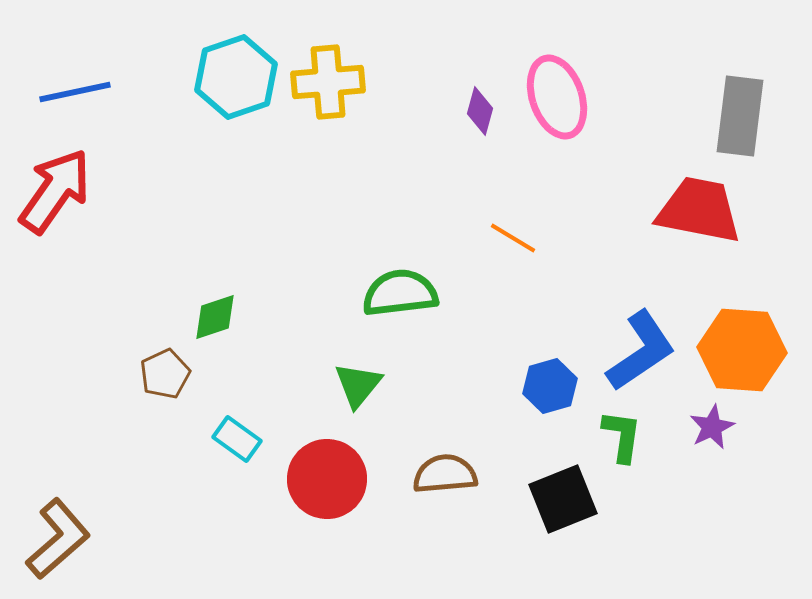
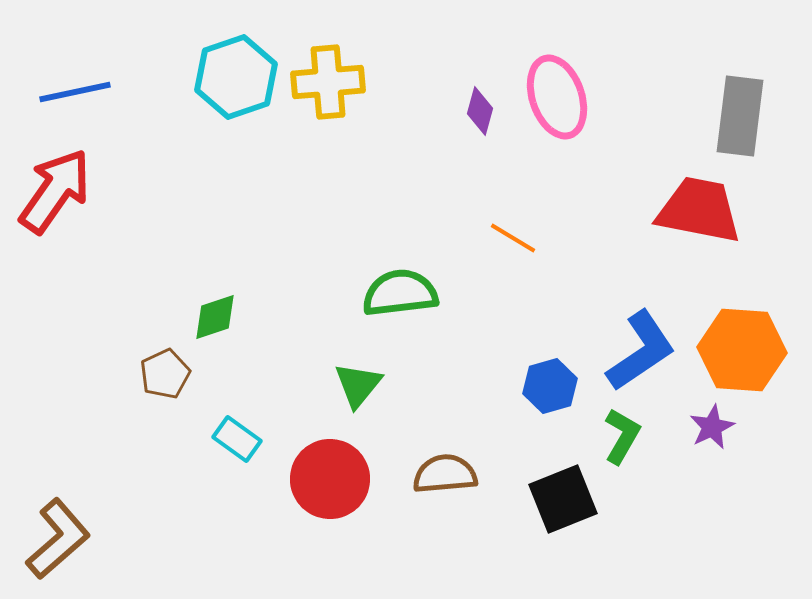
green L-shape: rotated 22 degrees clockwise
red circle: moved 3 px right
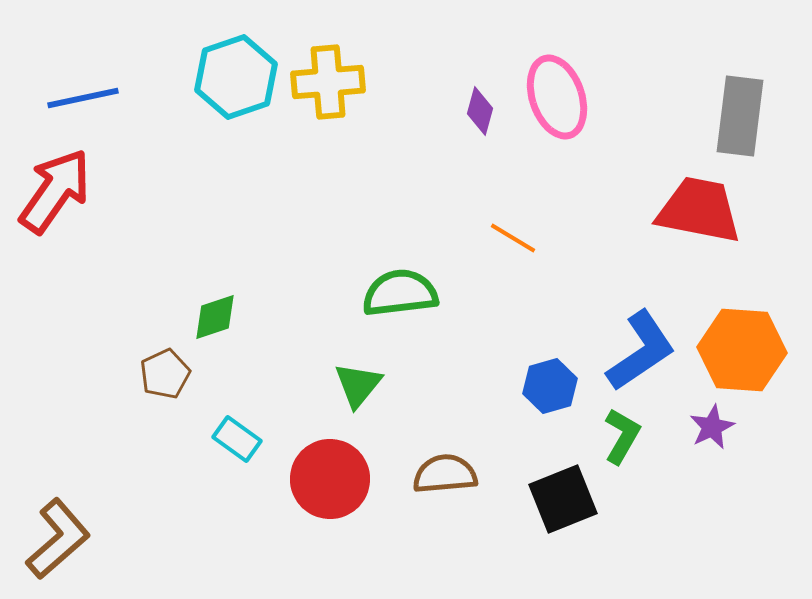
blue line: moved 8 px right, 6 px down
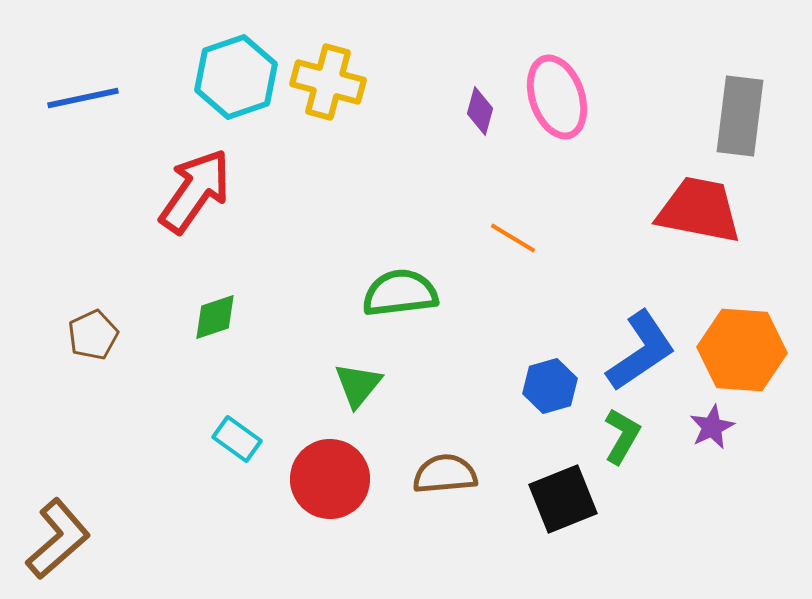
yellow cross: rotated 20 degrees clockwise
red arrow: moved 140 px right
brown pentagon: moved 72 px left, 39 px up
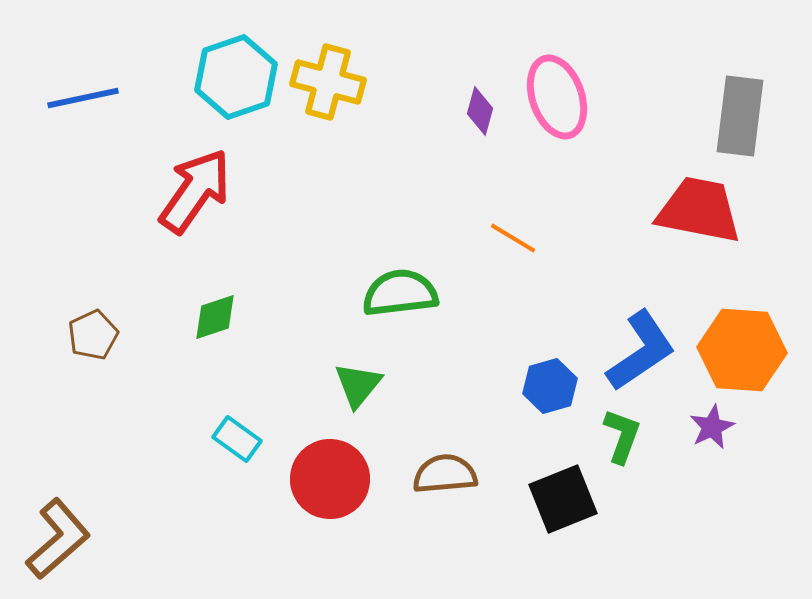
green L-shape: rotated 10 degrees counterclockwise
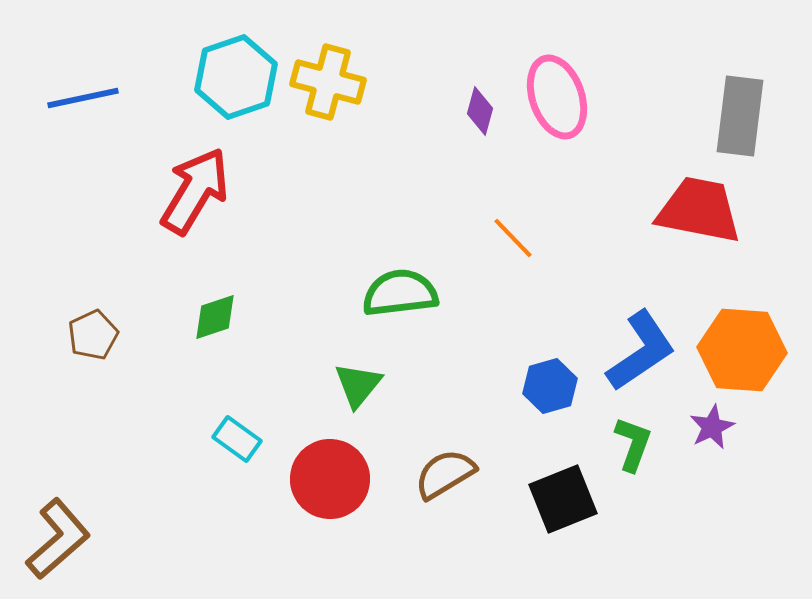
red arrow: rotated 4 degrees counterclockwise
orange line: rotated 15 degrees clockwise
green L-shape: moved 11 px right, 8 px down
brown semicircle: rotated 26 degrees counterclockwise
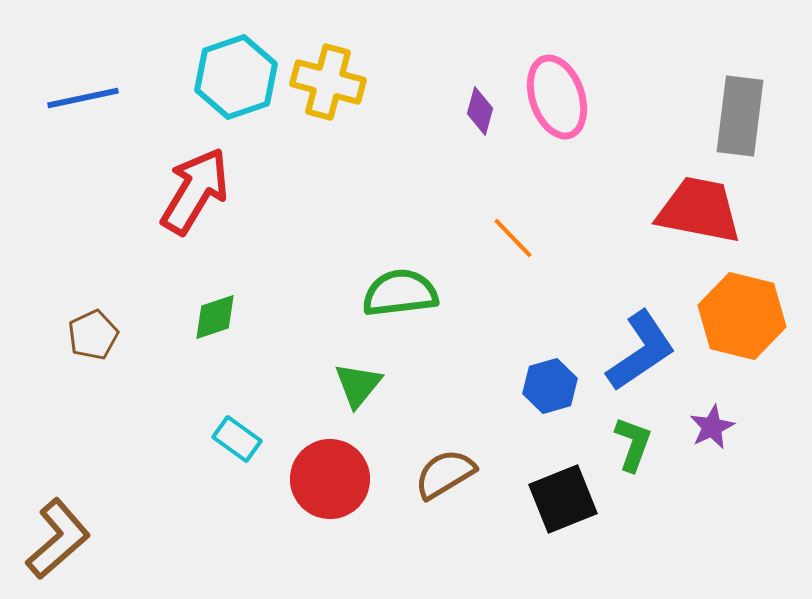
orange hexagon: moved 34 px up; rotated 10 degrees clockwise
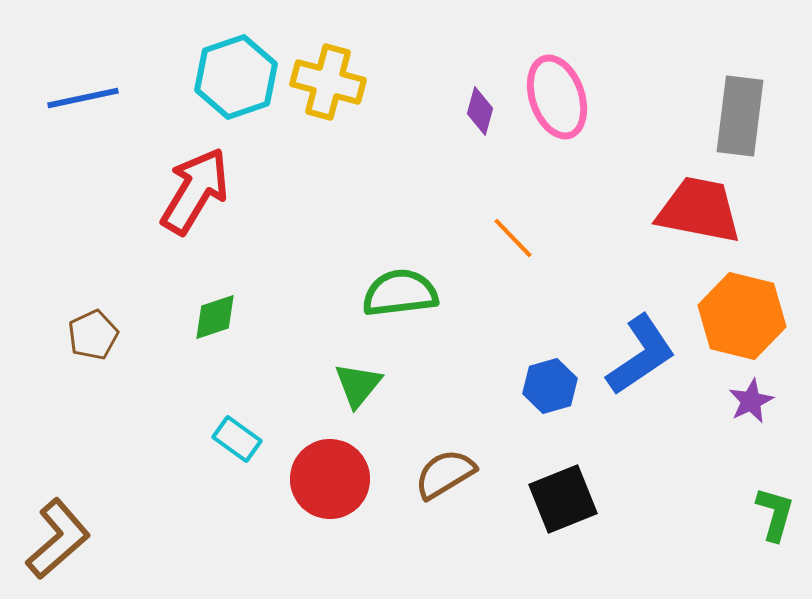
blue L-shape: moved 4 px down
purple star: moved 39 px right, 26 px up
green L-shape: moved 142 px right, 70 px down; rotated 4 degrees counterclockwise
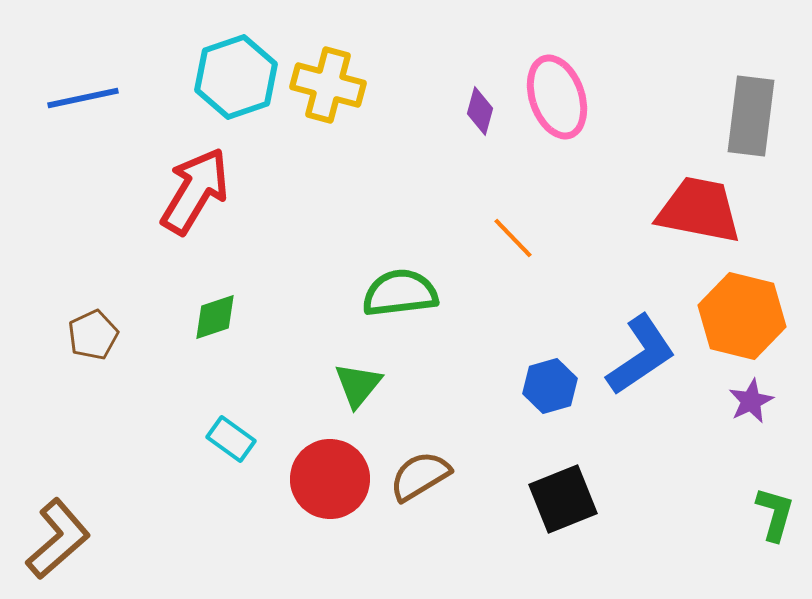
yellow cross: moved 3 px down
gray rectangle: moved 11 px right
cyan rectangle: moved 6 px left
brown semicircle: moved 25 px left, 2 px down
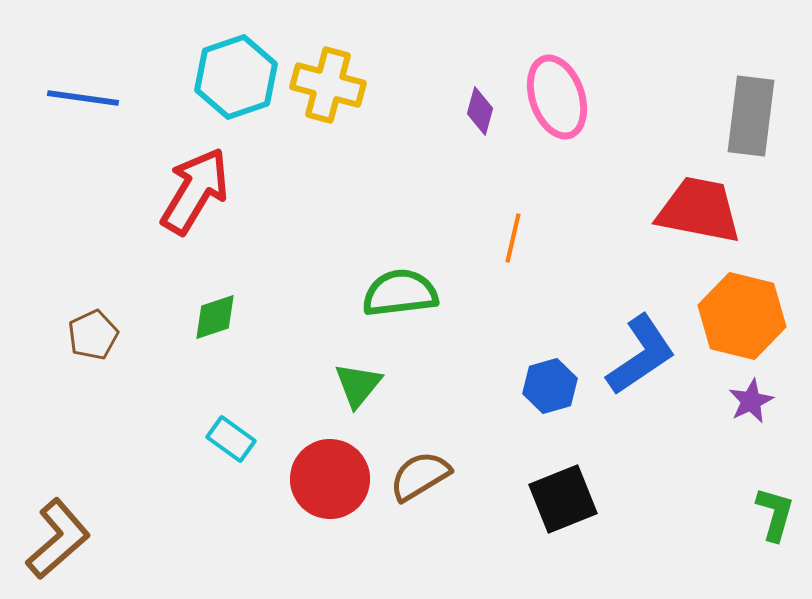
blue line: rotated 20 degrees clockwise
orange line: rotated 57 degrees clockwise
